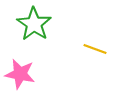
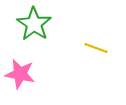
yellow line: moved 1 px right, 1 px up
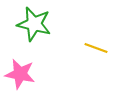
green star: rotated 20 degrees counterclockwise
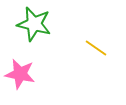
yellow line: rotated 15 degrees clockwise
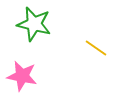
pink star: moved 2 px right, 2 px down
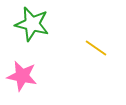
green star: moved 2 px left
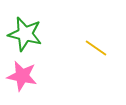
green star: moved 7 px left, 10 px down
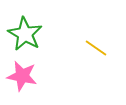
green star: rotated 16 degrees clockwise
